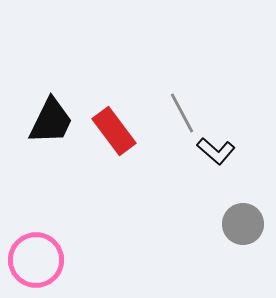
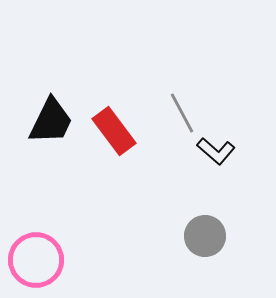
gray circle: moved 38 px left, 12 px down
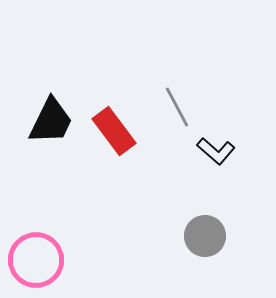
gray line: moved 5 px left, 6 px up
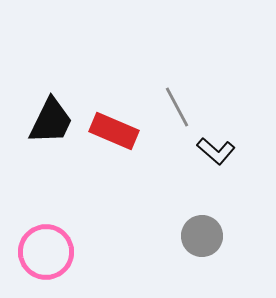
red rectangle: rotated 30 degrees counterclockwise
gray circle: moved 3 px left
pink circle: moved 10 px right, 8 px up
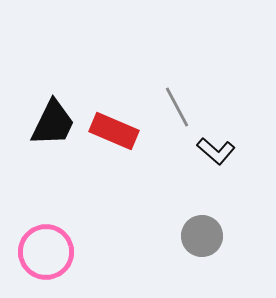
black trapezoid: moved 2 px right, 2 px down
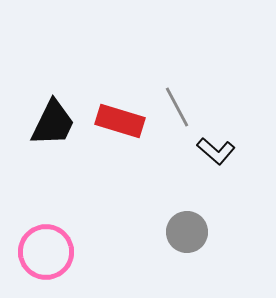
red rectangle: moved 6 px right, 10 px up; rotated 6 degrees counterclockwise
gray circle: moved 15 px left, 4 px up
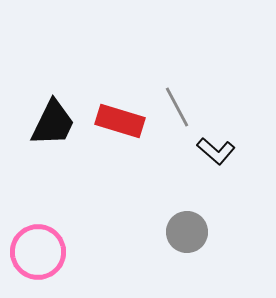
pink circle: moved 8 px left
